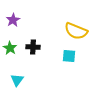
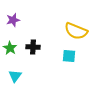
purple star: rotated 16 degrees clockwise
cyan triangle: moved 2 px left, 4 px up
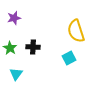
purple star: moved 1 px right, 2 px up
yellow semicircle: rotated 50 degrees clockwise
cyan square: moved 2 px down; rotated 32 degrees counterclockwise
cyan triangle: moved 1 px right, 2 px up
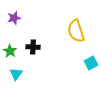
green star: moved 3 px down
cyan square: moved 22 px right, 5 px down
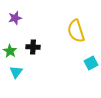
purple star: moved 1 px right
cyan triangle: moved 2 px up
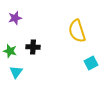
yellow semicircle: moved 1 px right
green star: rotated 16 degrees counterclockwise
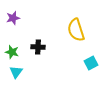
purple star: moved 2 px left
yellow semicircle: moved 1 px left, 1 px up
black cross: moved 5 px right
green star: moved 2 px right, 1 px down
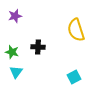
purple star: moved 2 px right, 2 px up
cyan square: moved 17 px left, 14 px down
